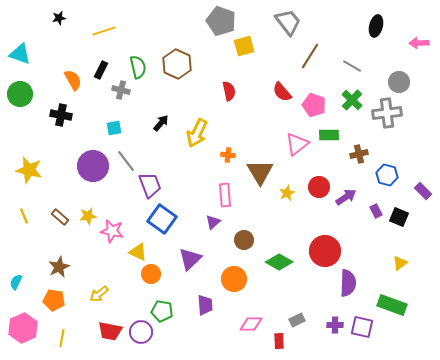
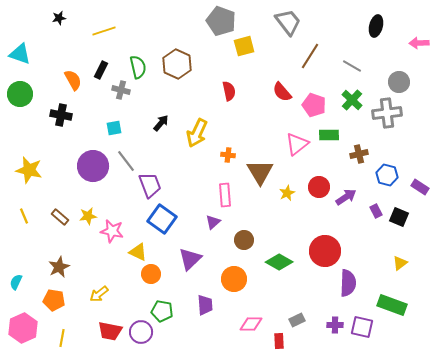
purple rectangle at (423, 191): moved 3 px left, 4 px up; rotated 12 degrees counterclockwise
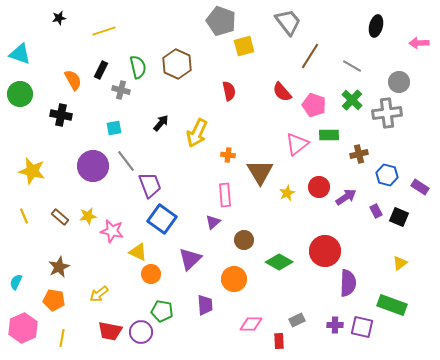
yellow star at (29, 170): moved 3 px right, 1 px down
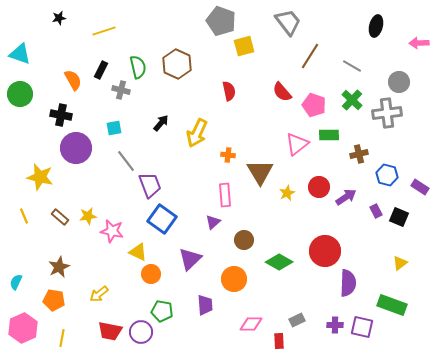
purple circle at (93, 166): moved 17 px left, 18 px up
yellow star at (32, 171): moved 8 px right, 6 px down
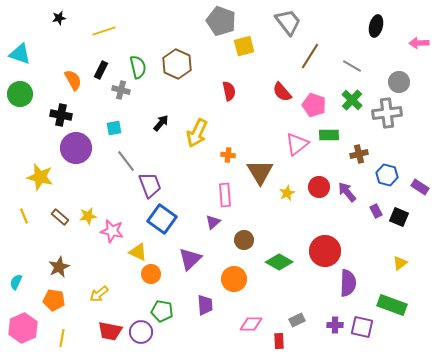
purple arrow at (346, 197): moved 1 px right, 5 px up; rotated 95 degrees counterclockwise
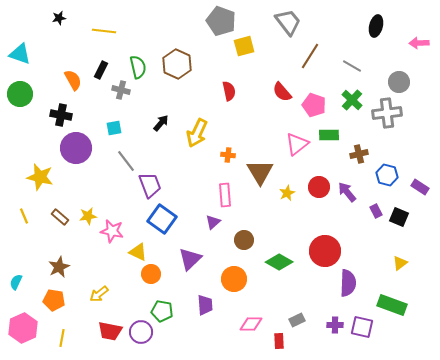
yellow line at (104, 31): rotated 25 degrees clockwise
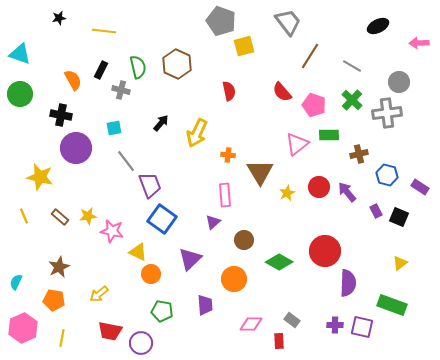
black ellipse at (376, 26): moved 2 px right; rotated 50 degrees clockwise
gray rectangle at (297, 320): moved 5 px left; rotated 63 degrees clockwise
purple circle at (141, 332): moved 11 px down
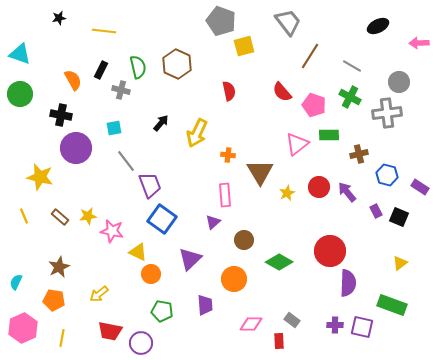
green cross at (352, 100): moved 2 px left, 3 px up; rotated 15 degrees counterclockwise
red circle at (325, 251): moved 5 px right
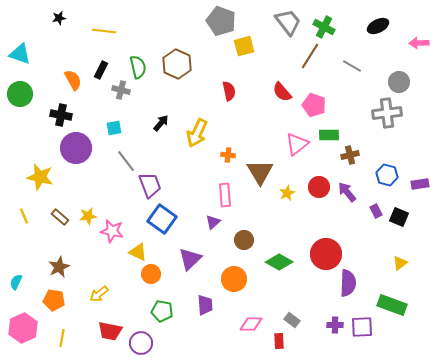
green cross at (350, 97): moved 26 px left, 70 px up
brown cross at (359, 154): moved 9 px left, 1 px down
purple rectangle at (420, 187): moved 3 px up; rotated 42 degrees counterclockwise
red circle at (330, 251): moved 4 px left, 3 px down
purple square at (362, 327): rotated 15 degrees counterclockwise
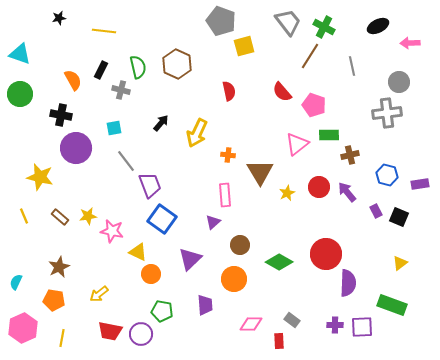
pink arrow at (419, 43): moved 9 px left
gray line at (352, 66): rotated 48 degrees clockwise
brown circle at (244, 240): moved 4 px left, 5 px down
purple circle at (141, 343): moved 9 px up
